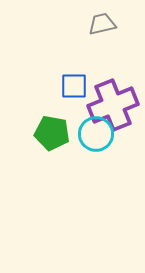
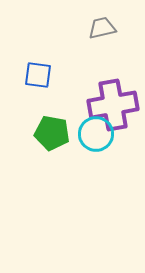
gray trapezoid: moved 4 px down
blue square: moved 36 px left, 11 px up; rotated 8 degrees clockwise
purple cross: rotated 12 degrees clockwise
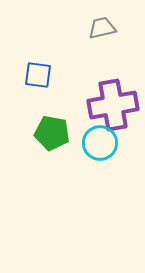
cyan circle: moved 4 px right, 9 px down
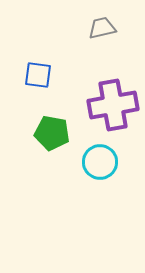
cyan circle: moved 19 px down
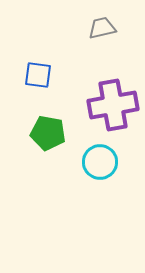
green pentagon: moved 4 px left
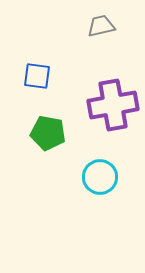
gray trapezoid: moved 1 px left, 2 px up
blue square: moved 1 px left, 1 px down
cyan circle: moved 15 px down
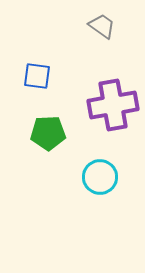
gray trapezoid: moved 1 px right; rotated 48 degrees clockwise
green pentagon: rotated 12 degrees counterclockwise
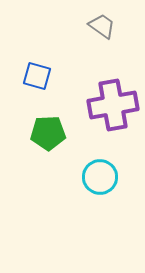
blue square: rotated 8 degrees clockwise
